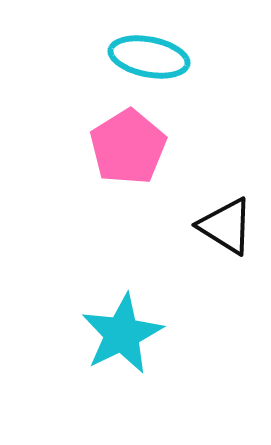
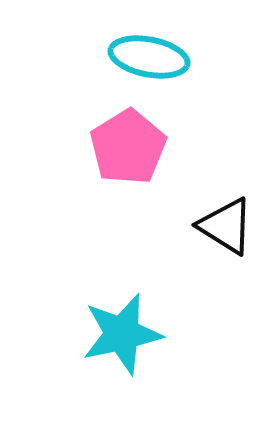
cyan star: rotated 14 degrees clockwise
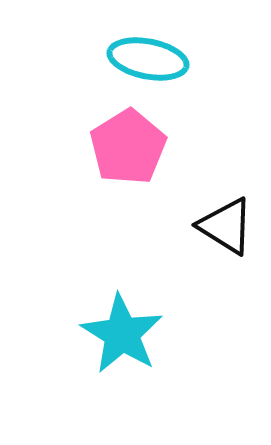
cyan ellipse: moved 1 px left, 2 px down
cyan star: rotated 28 degrees counterclockwise
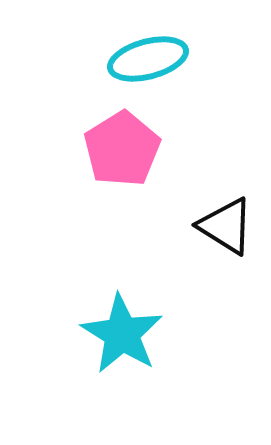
cyan ellipse: rotated 26 degrees counterclockwise
pink pentagon: moved 6 px left, 2 px down
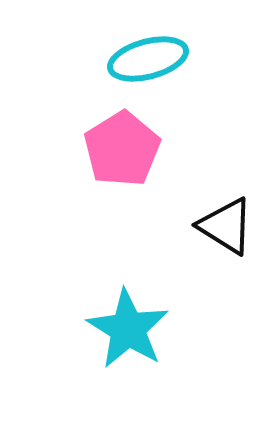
cyan star: moved 6 px right, 5 px up
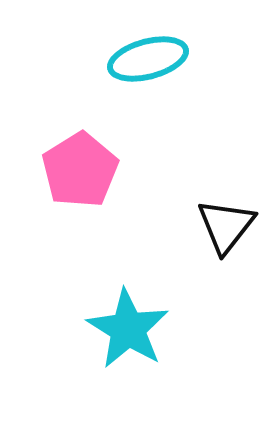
pink pentagon: moved 42 px left, 21 px down
black triangle: rotated 36 degrees clockwise
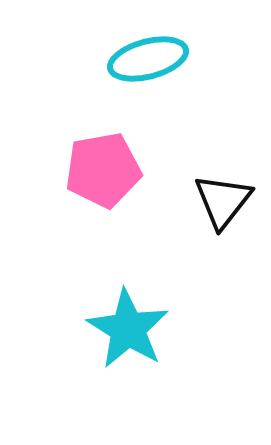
pink pentagon: moved 23 px right; rotated 22 degrees clockwise
black triangle: moved 3 px left, 25 px up
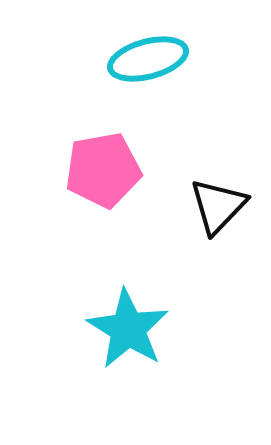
black triangle: moved 5 px left, 5 px down; rotated 6 degrees clockwise
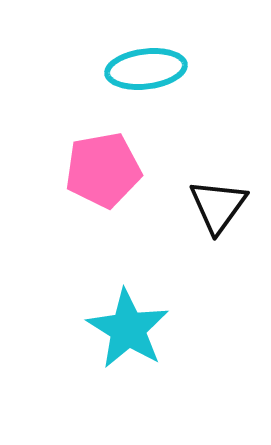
cyan ellipse: moved 2 px left, 10 px down; rotated 8 degrees clockwise
black triangle: rotated 8 degrees counterclockwise
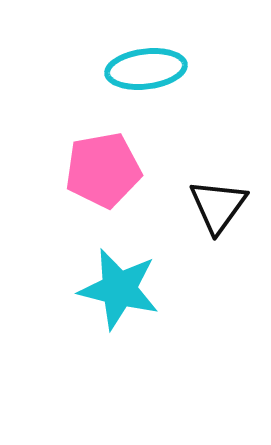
cyan star: moved 9 px left, 40 px up; rotated 18 degrees counterclockwise
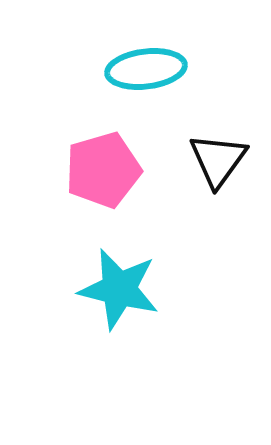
pink pentagon: rotated 6 degrees counterclockwise
black triangle: moved 46 px up
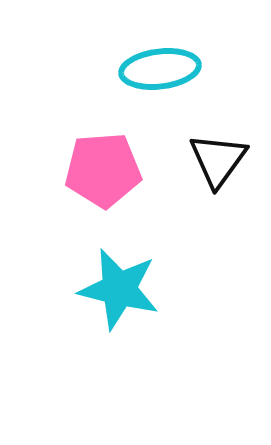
cyan ellipse: moved 14 px right
pink pentagon: rotated 12 degrees clockwise
